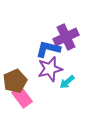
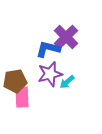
purple cross: rotated 20 degrees counterclockwise
purple star: moved 5 px down
brown pentagon: rotated 15 degrees clockwise
pink rectangle: rotated 35 degrees clockwise
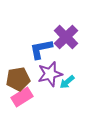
blue L-shape: moved 7 px left; rotated 25 degrees counterclockwise
brown pentagon: moved 3 px right, 2 px up
pink rectangle: rotated 60 degrees clockwise
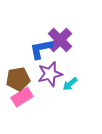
purple cross: moved 6 px left, 3 px down
cyan arrow: moved 3 px right, 2 px down
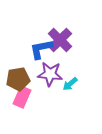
purple star: rotated 20 degrees clockwise
pink rectangle: rotated 35 degrees counterclockwise
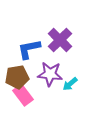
blue L-shape: moved 12 px left
brown pentagon: moved 1 px left, 2 px up
pink rectangle: moved 1 px right, 2 px up; rotated 60 degrees counterclockwise
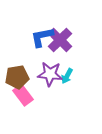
blue L-shape: moved 13 px right, 12 px up
cyan arrow: moved 3 px left, 8 px up; rotated 21 degrees counterclockwise
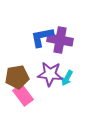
purple cross: rotated 35 degrees counterclockwise
cyan arrow: moved 2 px down
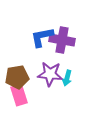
purple cross: moved 2 px right
cyan arrow: rotated 14 degrees counterclockwise
pink rectangle: moved 4 px left; rotated 20 degrees clockwise
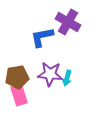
purple cross: moved 6 px right, 18 px up; rotated 20 degrees clockwise
